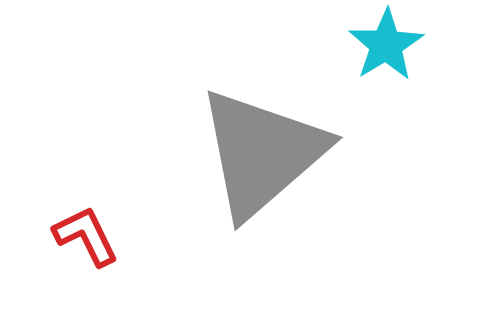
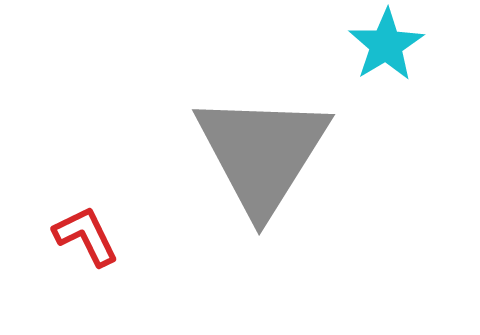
gray triangle: rotated 17 degrees counterclockwise
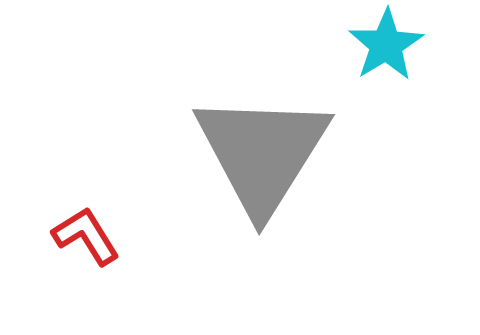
red L-shape: rotated 6 degrees counterclockwise
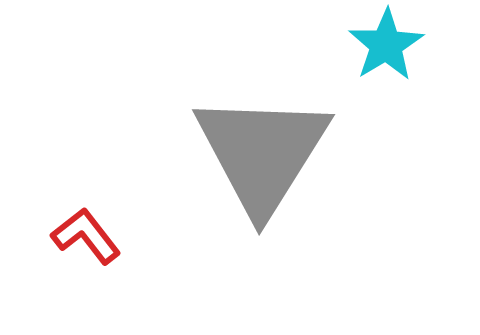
red L-shape: rotated 6 degrees counterclockwise
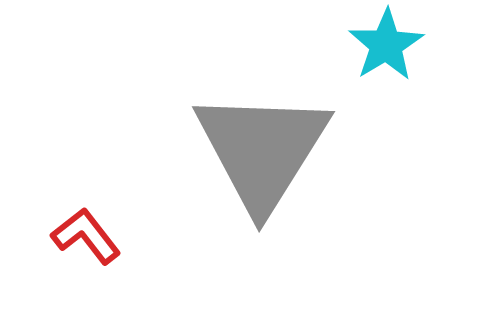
gray triangle: moved 3 px up
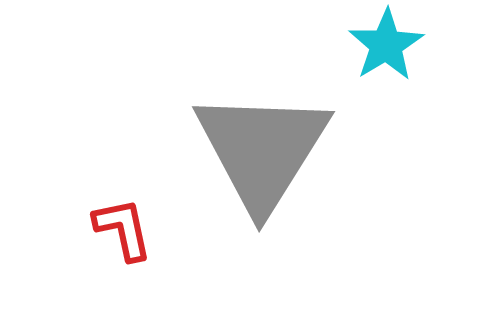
red L-shape: moved 37 px right, 7 px up; rotated 26 degrees clockwise
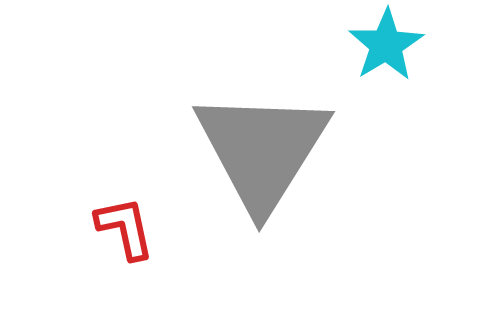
red L-shape: moved 2 px right, 1 px up
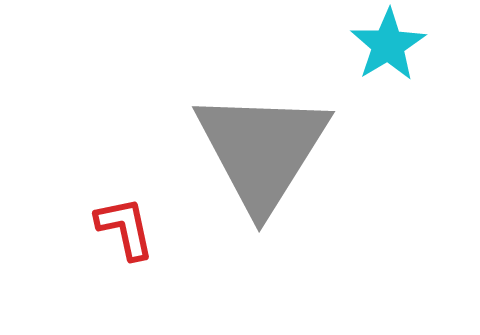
cyan star: moved 2 px right
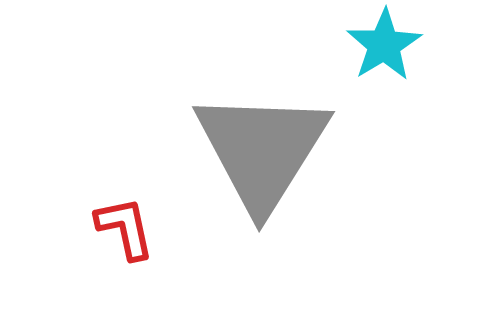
cyan star: moved 4 px left
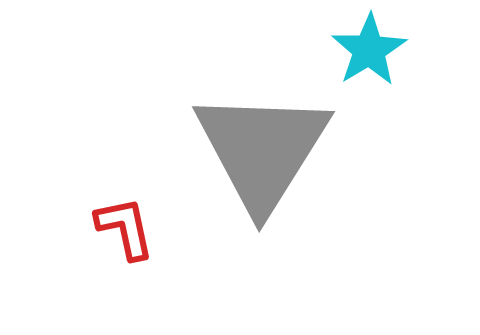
cyan star: moved 15 px left, 5 px down
